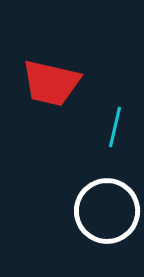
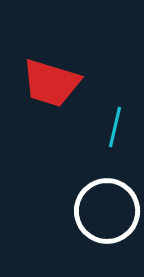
red trapezoid: rotated 4 degrees clockwise
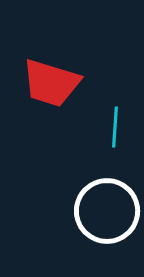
cyan line: rotated 9 degrees counterclockwise
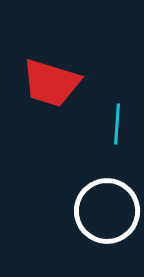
cyan line: moved 2 px right, 3 px up
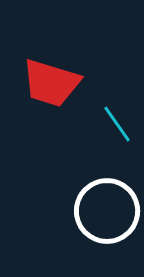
cyan line: rotated 39 degrees counterclockwise
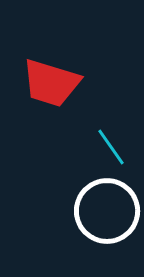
cyan line: moved 6 px left, 23 px down
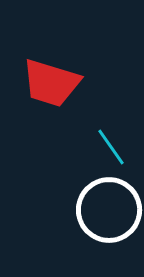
white circle: moved 2 px right, 1 px up
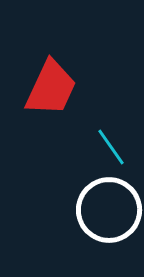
red trapezoid: moved 5 px down; rotated 82 degrees counterclockwise
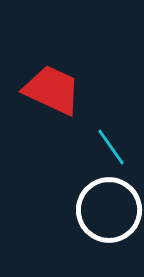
red trapezoid: moved 1 px right, 2 px down; rotated 90 degrees counterclockwise
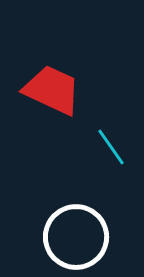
white circle: moved 33 px left, 27 px down
